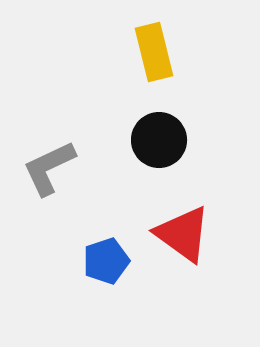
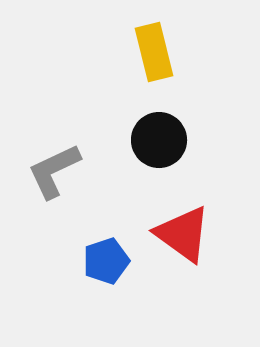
gray L-shape: moved 5 px right, 3 px down
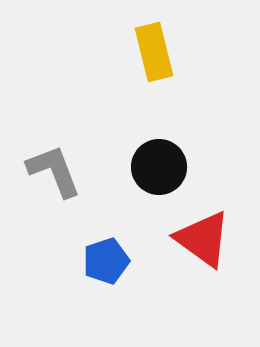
black circle: moved 27 px down
gray L-shape: rotated 94 degrees clockwise
red triangle: moved 20 px right, 5 px down
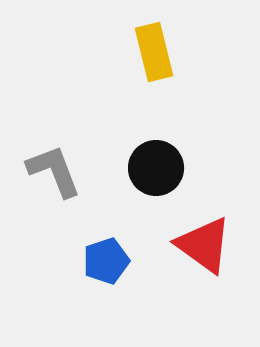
black circle: moved 3 px left, 1 px down
red triangle: moved 1 px right, 6 px down
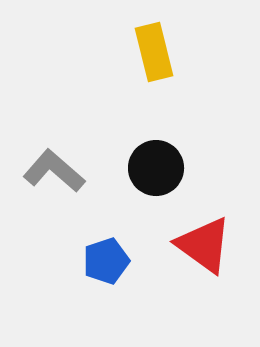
gray L-shape: rotated 28 degrees counterclockwise
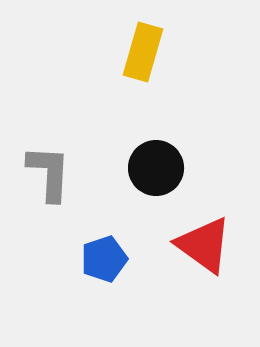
yellow rectangle: moved 11 px left; rotated 30 degrees clockwise
gray L-shape: moved 5 px left, 2 px down; rotated 52 degrees clockwise
blue pentagon: moved 2 px left, 2 px up
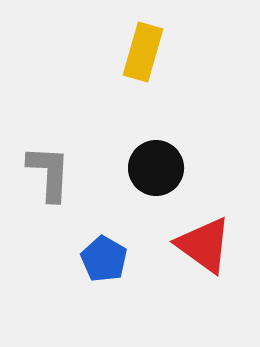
blue pentagon: rotated 24 degrees counterclockwise
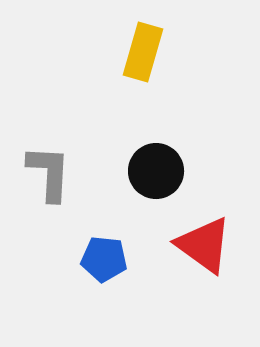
black circle: moved 3 px down
blue pentagon: rotated 24 degrees counterclockwise
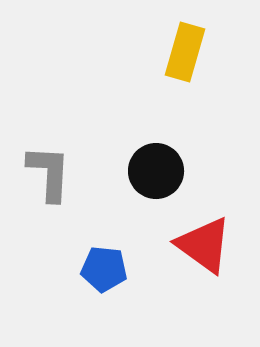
yellow rectangle: moved 42 px right
blue pentagon: moved 10 px down
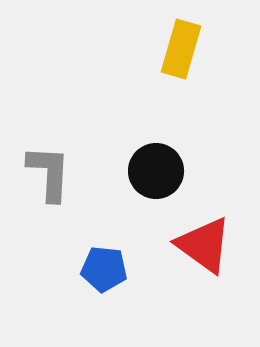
yellow rectangle: moved 4 px left, 3 px up
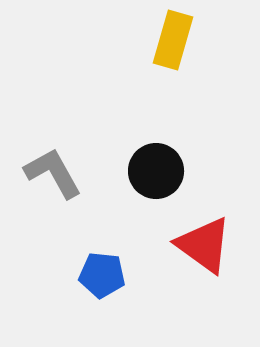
yellow rectangle: moved 8 px left, 9 px up
gray L-shape: moved 4 px right; rotated 32 degrees counterclockwise
blue pentagon: moved 2 px left, 6 px down
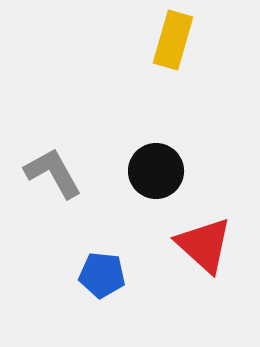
red triangle: rotated 6 degrees clockwise
